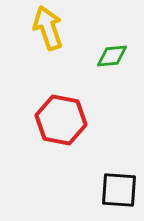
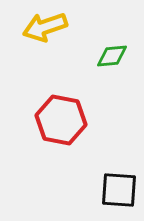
yellow arrow: moved 3 px left, 1 px up; rotated 90 degrees counterclockwise
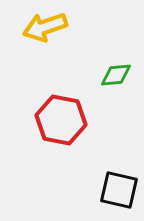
green diamond: moved 4 px right, 19 px down
black square: rotated 9 degrees clockwise
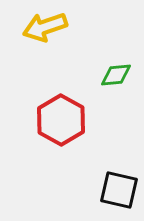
red hexagon: rotated 18 degrees clockwise
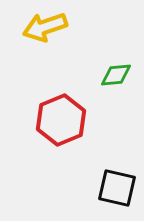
red hexagon: rotated 9 degrees clockwise
black square: moved 2 px left, 2 px up
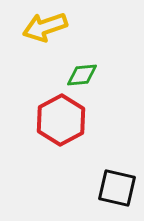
green diamond: moved 34 px left
red hexagon: rotated 6 degrees counterclockwise
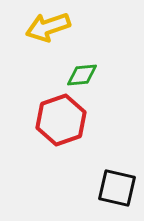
yellow arrow: moved 3 px right
red hexagon: rotated 9 degrees clockwise
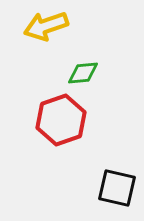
yellow arrow: moved 2 px left, 1 px up
green diamond: moved 1 px right, 2 px up
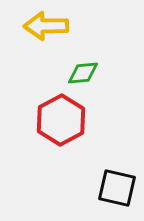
yellow arrow: rotated 18 degrees clockwise
red hexagon: rotated 9 degrees counterclockwise
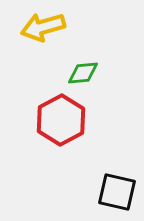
yellow arrow: moved 3 px left, 1 px down; rotated 15 degrees counterclockwise
black square: moved 4 px down
